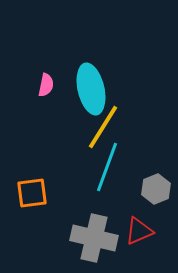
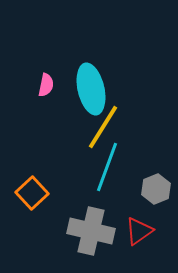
orange square: rotated 36 degrees counterclockwise
red triangle: rotated 12 degrees counterclockwise
gray cross: moved 3 px left, 7 px up
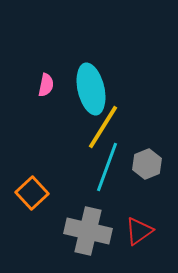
gray hexagon: moved 9 px left, 25 px up
gray cross: moved 3 px left
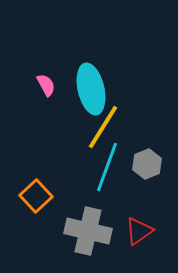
pink semicircle: rotated 40 degrees counterclockwise
orange square: moved 4 px right, 3 px down
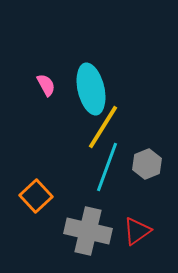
red triangle: moved 2 px left
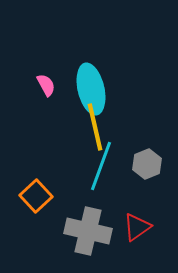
yellow line: moved 8 px left; rotated 45 degrees counterclockwise
cyan line: moved 6 px left, 1 px up
red triangle: moved 4 px up
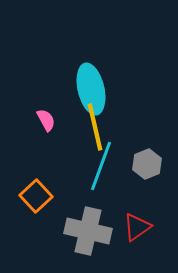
pink semicircle: moved 35 px down
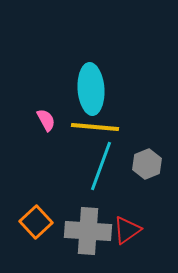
cyan ellipse: rotated 9 degrees clockwise
yellow line: rotated 72 degrees counterclockwise
orange square: moved 26 px down
red triangle: moved 10 px left, 3 px down
gray cross: rotated 9 degrees counterclockwise
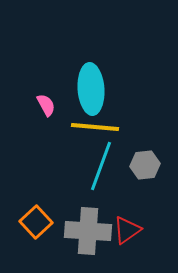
pink semicircle: moved 15 px up
gray hexagon: moved 2 px left, 1 px down; rotated 16 degrees clockwise
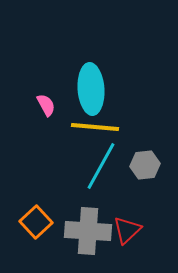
cyan line: rotated 9 degrees clockwise
red triangle: rotated 8 degrees counterclockwise
